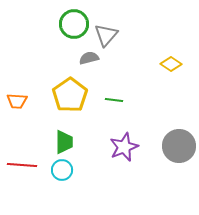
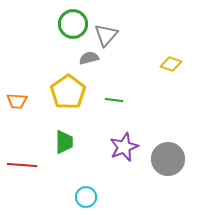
green circle: moved 1 px left
yellow diamond: rotated 15 degrees counterclockwise
yellow pentagon: moved 2 px left, 3 px up
gray circle: moved 11 px left, 13 px down
cyan circle: moved 24 px right, 27 px down
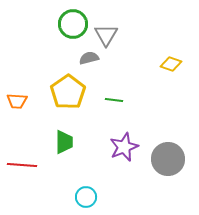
gray triangle: rotated 10 degrees counterclockwise
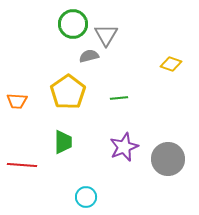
gray semicircle: moved 2 px up
green line: moved 5 px right, 2 px up; rotated 12 degrees counterclockwise
green trapezoid: moved 1 px left
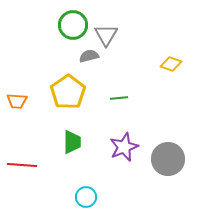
green circle: moved 1 px down
green trapezoid: moved 9 px right
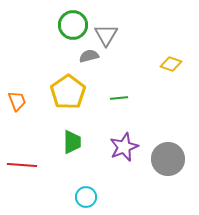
orange trapezoid: rotated 115 degrees counterclockwise
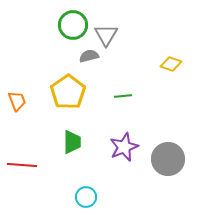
green line: moved 4 px right, 2 px up
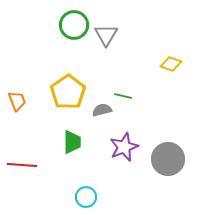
green circle: moved 1 px right
gray semicircle: moved 13 px right, 54 px down
green line: rotated 18 degrees clockwise
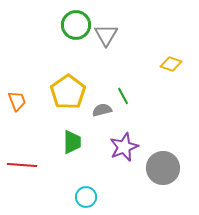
green circle: moved 2 px right
green line: rotated 48 degrees clockwise
gray circle: moved 5 px left, 9 px down
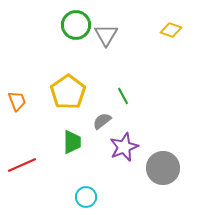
yellow diamond: moved 34 px up
gray semicircle: moved 11 px down; rotated 24 degrees counterclockwise
red line: rotated 28 degrees counterclockwise
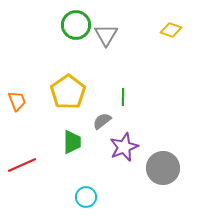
green line: moved 1 px down; rotated 30 degrees clockwise
